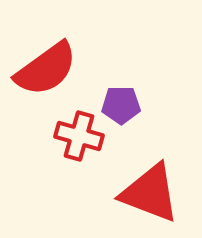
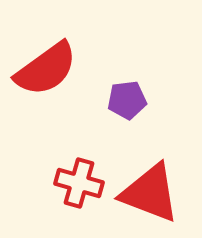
purple pentagon: moved 6 px right, 5 px up; rotated 6 degrees counterclockwise
red cross: moved 47 px down
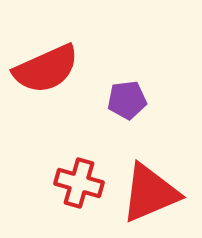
red semicircle: rotated 12 degrees clockwise
red triangle: rotated 44 degrees counterclockwise
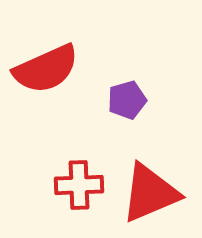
purple pentagon: rotated 9 degrees counterclockwise
red cross: moved 2 px down; rotated 18 degrees counterclockwise
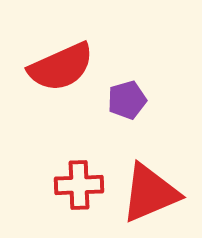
red semicircle: moved 15 px right, 2 px up
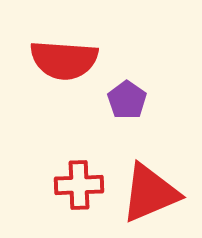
red semicircle: moved 3 px right, 7 px up; rotated 28 degrees clockwise
purple pentagon: rotated 21 degrees counterclockwise
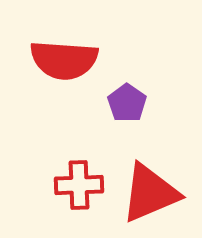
purple pentagon: moved 3 px down
